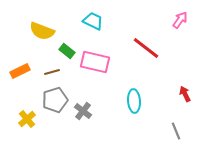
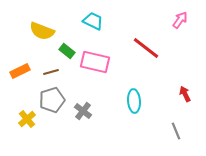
brown line: moved 1 px left
gray pentagon: moved 3 px left
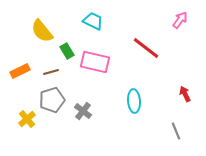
yellow semicircle: rotated 30 degrees clockwise
green rectangle: rotated 21 degrees clockwise
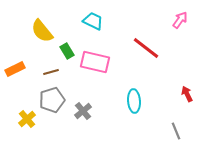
orange rectangle: moved 5 px left, 2 px up
red arrow: moved 2 px right
gray cross: rotated 12 degrees clockwise
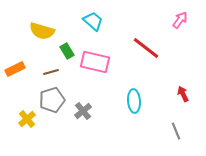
cyan trapezoid: rotated 15 degrees clockwise
yellow semicircle: rotated 35 degrees counterclockwise
red arrow: moved 4 px left
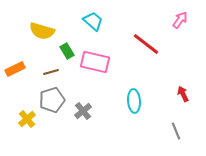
red line: moved 4 px up
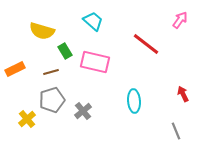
green rectangle: moved 2 px left
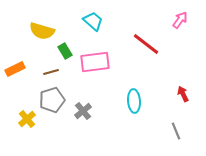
pink rectangle: rotated 20 degrees counterclockwise
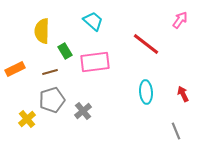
yellow semicircle: rotated 75 degrees clockwise
brown line: moved 1 px left
cyan ellipse: moved 12 px right, 9 px up
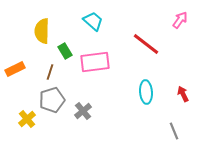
brown line: rotated 56 degrees counterclockwise
gray line: moved 2 px left
